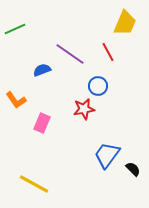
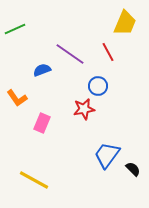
orange L-shape: moved 1 px right, 2 px up
yellow line: moved 4 px up
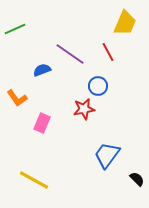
black semicircle: moved 4 px right, 10 px down
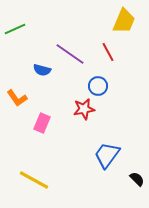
yellow trapezoid: moved 1 px left, 2 px up
blue semicircle: rotated 144 degrees counterclockwise
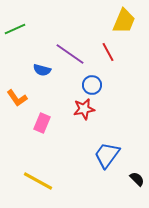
blue circle: moved 6 px left, 1 px up
yellow line: moved 4 px right, 1 px down
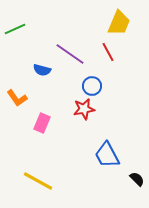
yellow trapezoid: moved 5 px left, 2 px down
blue circle: moved 1 px down
blue trapezoid: rotated 64 degrees counterclockwise
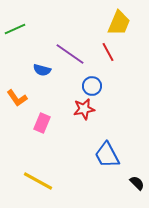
black semicircle: moved 4 px down
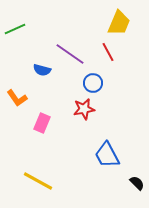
blue circle: moved 1 px right, 3 px up
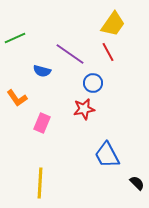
yellow trapezoid: moved 6 px left, 1 px down; rotated 12 degrees clockwise
green line: moved 9 px down
blue semicircle: moved 1 px down
yellow line: moved 2 px right, 2 px down; rotated 64 degrees clockwise
